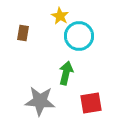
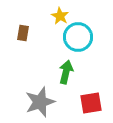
cyan circle: moved 1 px left, 1 px down
green arrow: moved 1 px up
gray star: moved 1 px down; rotated 24 degrees counterclockwise
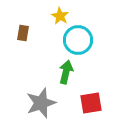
cyan circle: moved 3 px down
gray star: moved 1 px right, 1 px down
